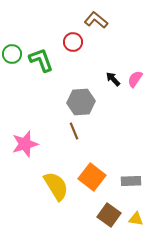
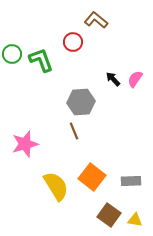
yellow triangle: moved 1 px left, 1 px down
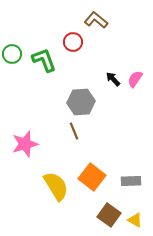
green L-shape: moved 3 px right
yellow triangle: rotated 21 degrees clockwise
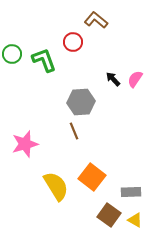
gray rectangle: moved 11 px down
